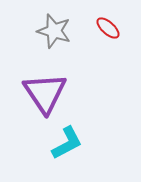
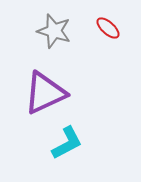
purple triangle: rotated 39 degrees clockwise
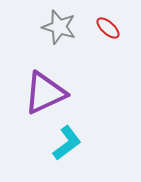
gray star: moved 5 px right, 4 px up
cyan L-shape: rotated 9 degrees counterclockwise
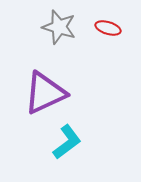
red ellipse: rotated 25 degrees counterclockwise
cyan L-shape: moved 1 px up
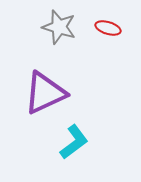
cyan L-shape: moved 7 px right
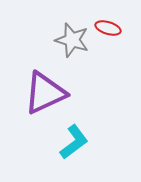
gray star: moved 13 px right, 13 px down
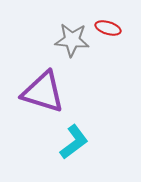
gray star: rotated 12 degrees counterclockwise
purple triangle: moved 2 px left, 1 px up; rotated 42 degrees clockwise
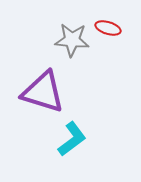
cyan L-shape: moved 2 px left, 3 px up
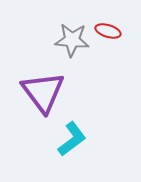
red ellipse: moved 3 px down
purple triangle: rotated 36 degrees clockwise
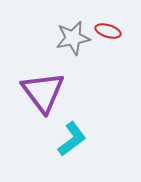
gray star: moved 1 px right, 2 px up; rotated 16 degrees counterclockwise
